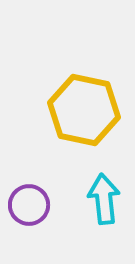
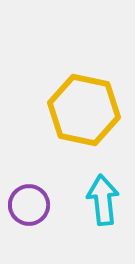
cyan arrow: moved 1 px left, 1 px down
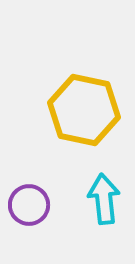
cyan arrow: moved 1 px right, 1 px up
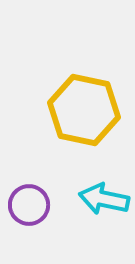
cyan arrow: rotated 72 degrees counterclockwise
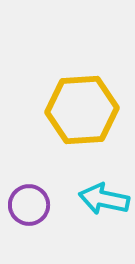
yellow hexagon: moved 2 px left; rotated 16 degrees counterclockwise
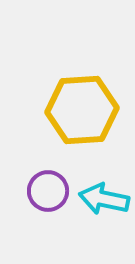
purple circle: moved 19 px right, 14 px up
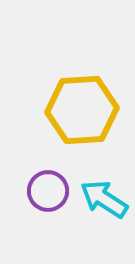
cyan arrow: rotated 21 degrees clockwise
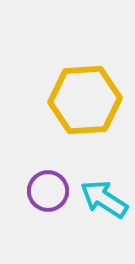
yellow hexagon: moved 3 px right, 10 px up
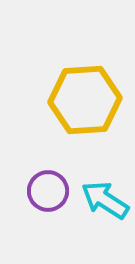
cyan arrow: moved 1 px right, 1 px down
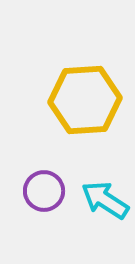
purple circle: moved 4 px left
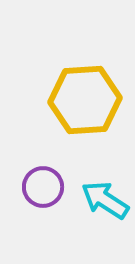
purple circle: moved 1 px left, 4 px up
